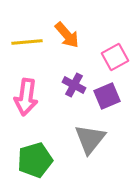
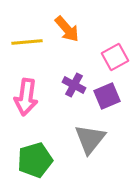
orange arrow: moved 6 px up
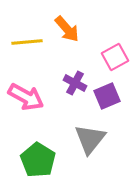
purple cross: moved 1 px right, 2 px up
pink arrow: rotated 69 degrees counterclockwise
green pentagon: moved 3 px right; rotated 24 degrees counterclockwise
